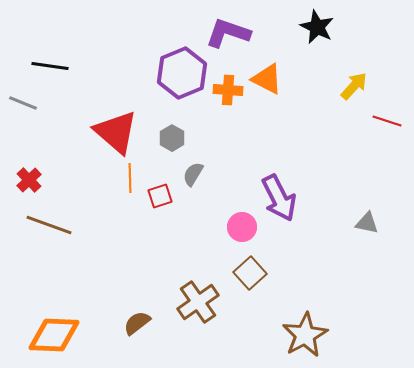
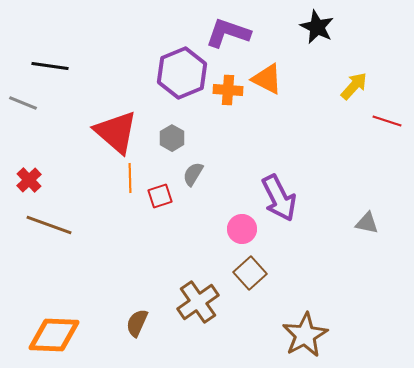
pink circle: moved 2 px down
brown semicircle: rotated 28 degrees counterclockwise
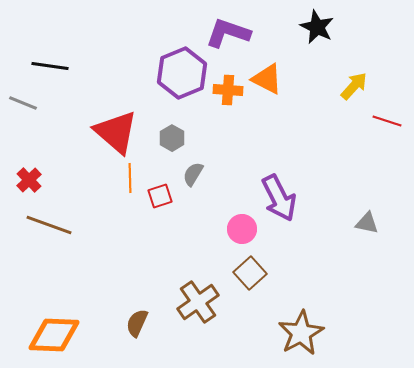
brown star: moved 4 px left, 2 px up
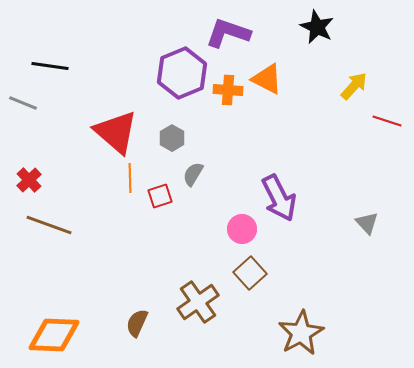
gray triangle: rotated 35 degrees clockwise
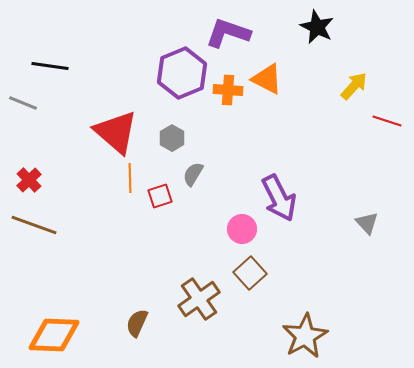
brown line: moved 15 px left
brown cross: moved 1 px right, 3 px up
brown star: moved 4 px right, 3 px down
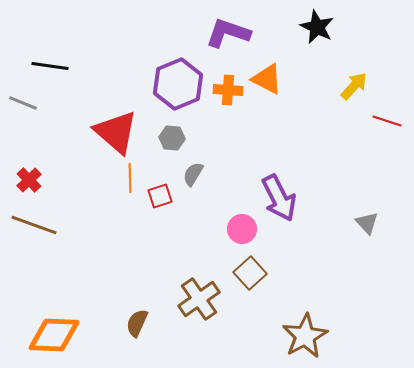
purple hexagon: moved 4 px left, 11 px down
gray hexagon: rotated 25 degrees counterclockwise
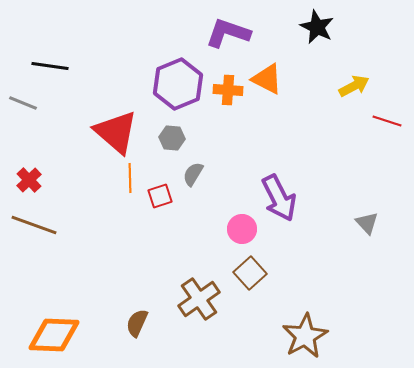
yellow arrow: rotated 20 degrees clockwise
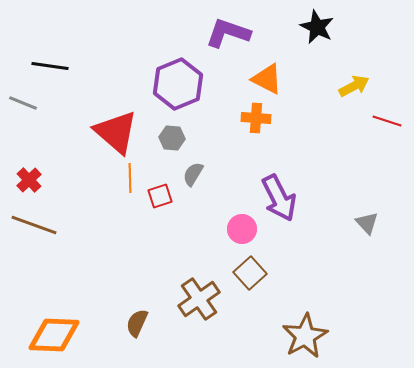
orange cross: moved 28 px right, 28 px down
